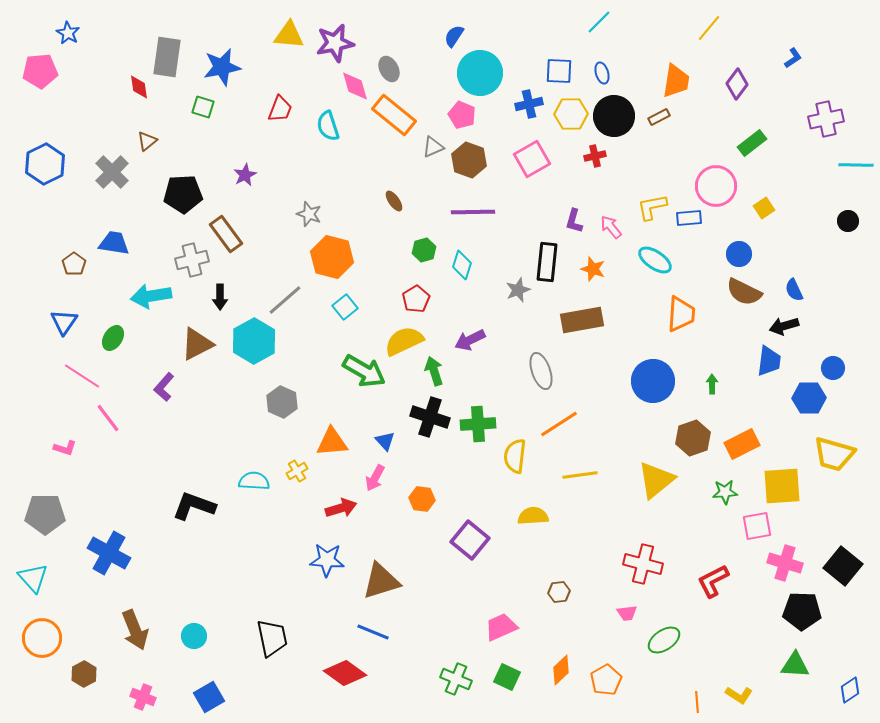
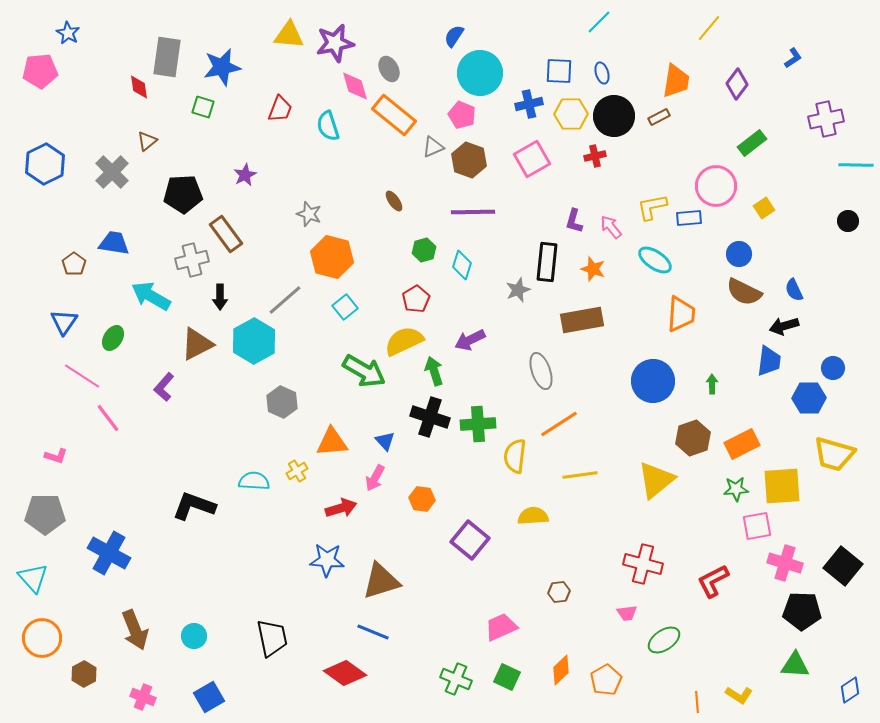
cyan arrow at (151, 296): rotated 39 degrees clockwise
pink L-shape at (65, 448): moved 9 px left, 8 px down
green star at (725, 492): moved 11 px right, 3 px up
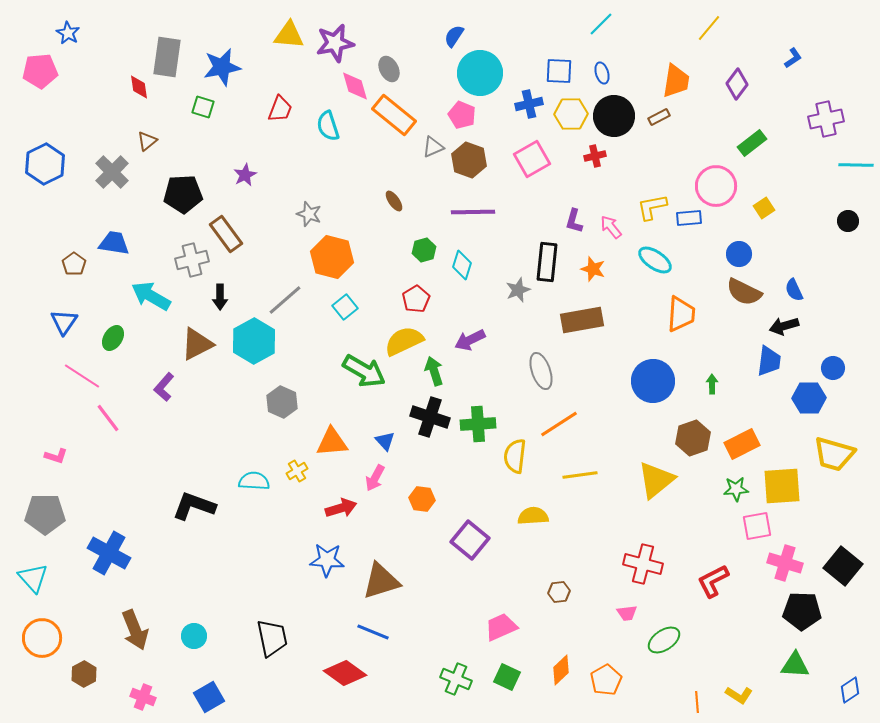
cyan line at (599, 22): moved 2 px right, 2 px down
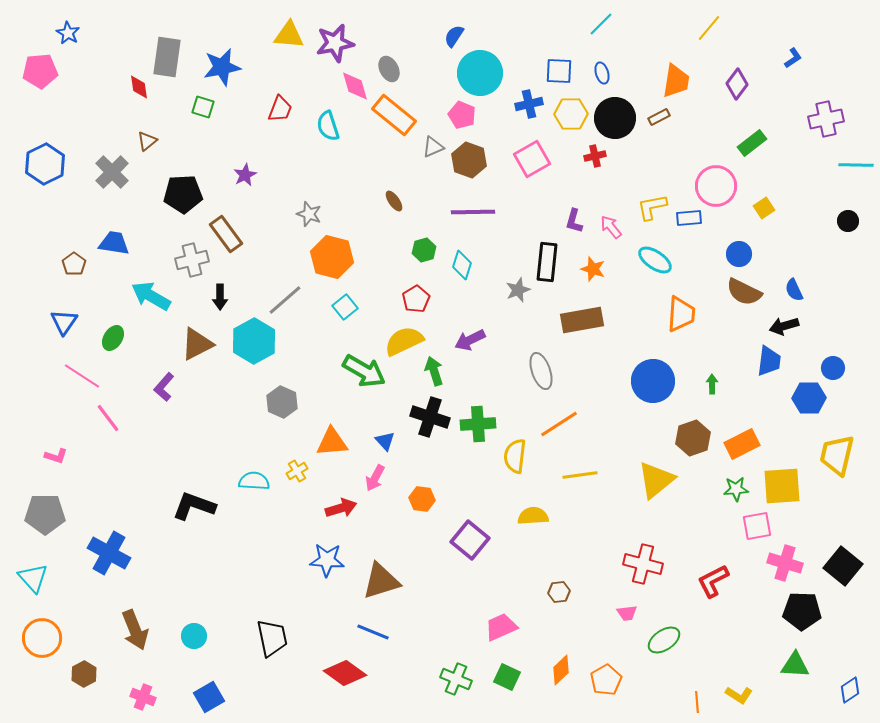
black circle at (614, 116): moved 1 px right, 2 px down
yellow trapezoid at (834, 454): moved 3 px right, 1 px down; rotated 87 degrees clockwise
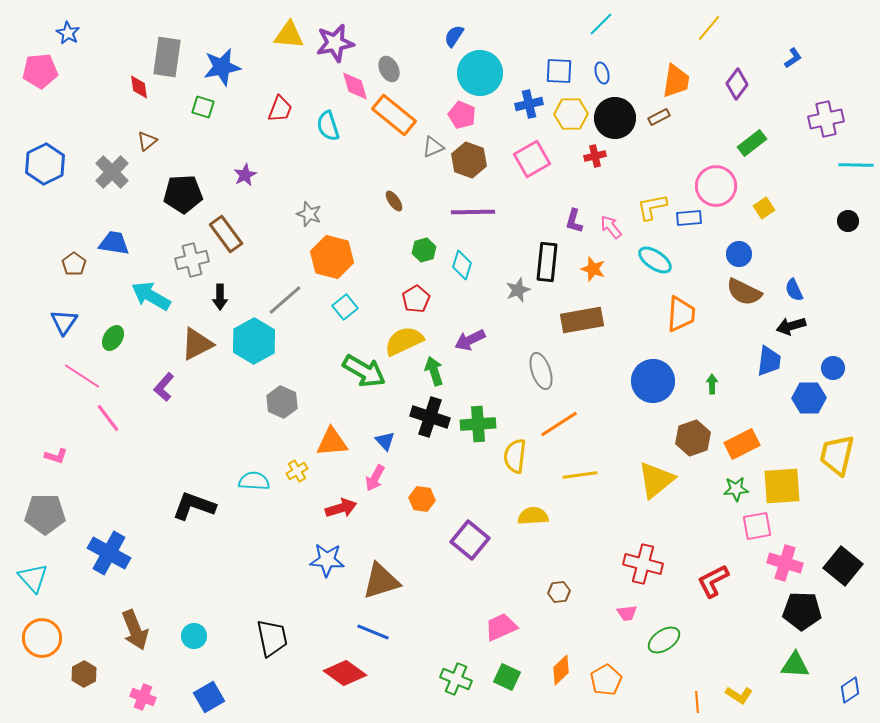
black arrow at (784, 326): moved 7 px right
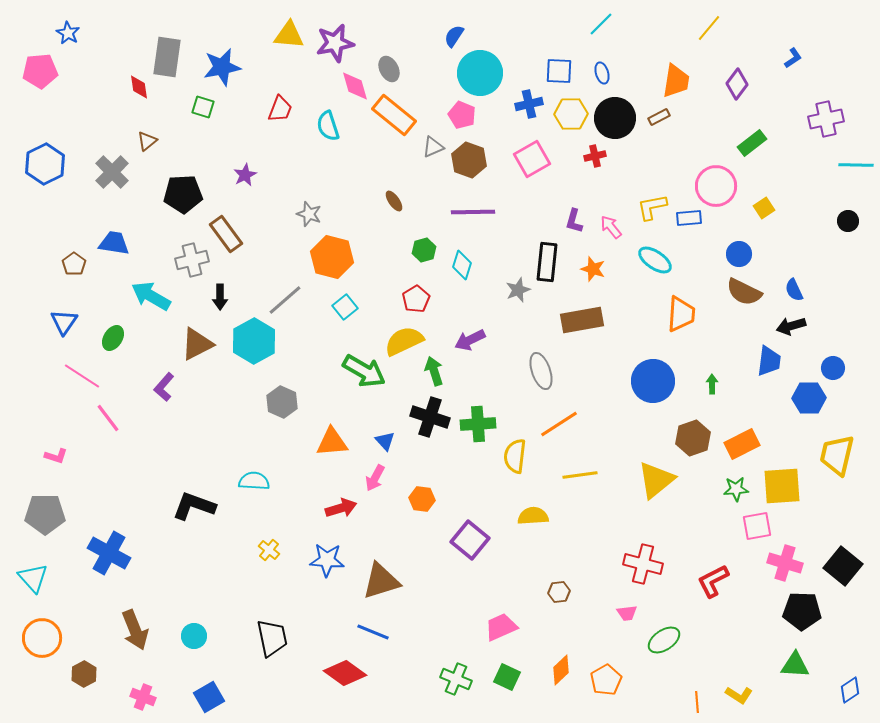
yellow cross at (297, 471): moved 28 px left, 79 px down; rotated 20 degrees counterclockwise
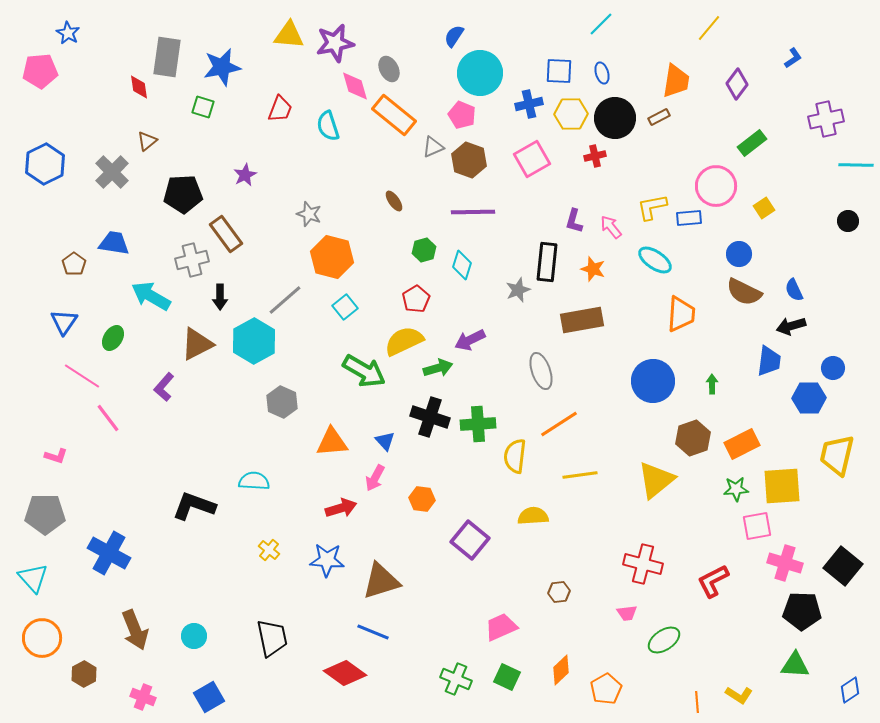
green arrow at (434, 371): moved 4 px right, 3 px up; rotated 92 degrees clockwise
orange pentagon at (606, 680): moved 9 px down
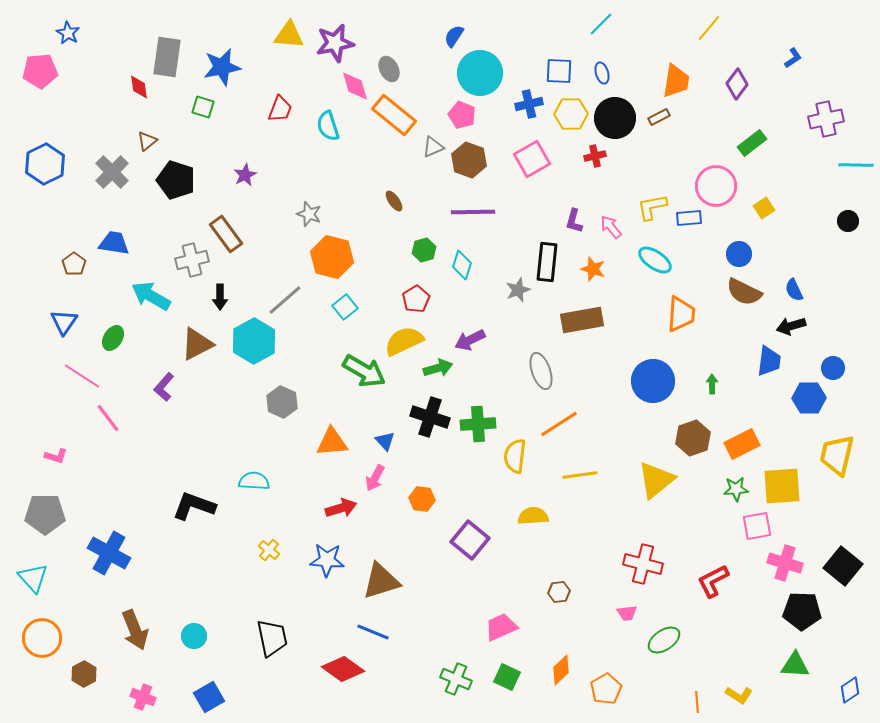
black pentagon at (183, 194): moved 7 px left, 14 px up; rotated 21 degrees clockwise
red diamond at (345, 673): moved 2 px left, 4 px up
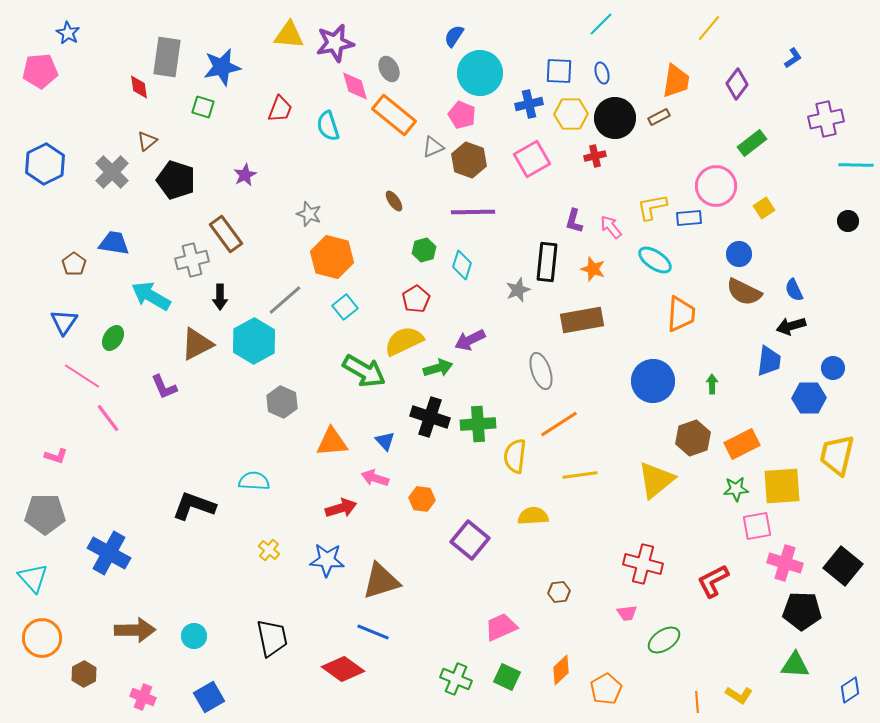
purple L-shape at (164, 387): rotated 64 degrees counterclockwise
pink arrow at (375, 478): rotated 80 degrees clockwise
brown arrow at (135, 630): rotated 69 degrees counterclockwise
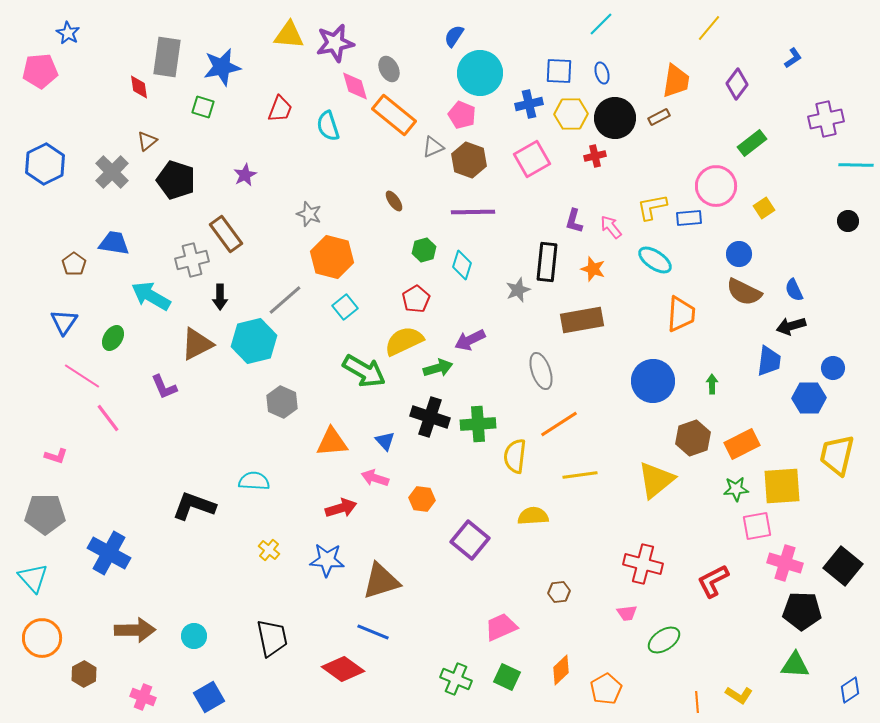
cyan hexagon at (254, 341): rotated 15 degrees clockwise
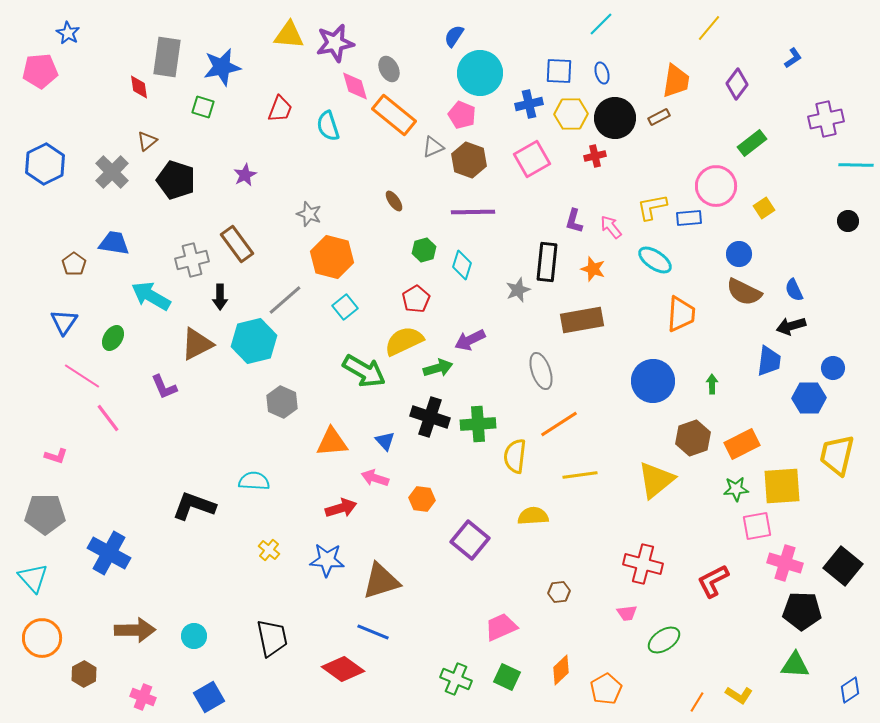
brown rectangle at (226, 234): moved 11 px right, 10 px down
orange line at (697, 702): rotated 35 degrees clockwise
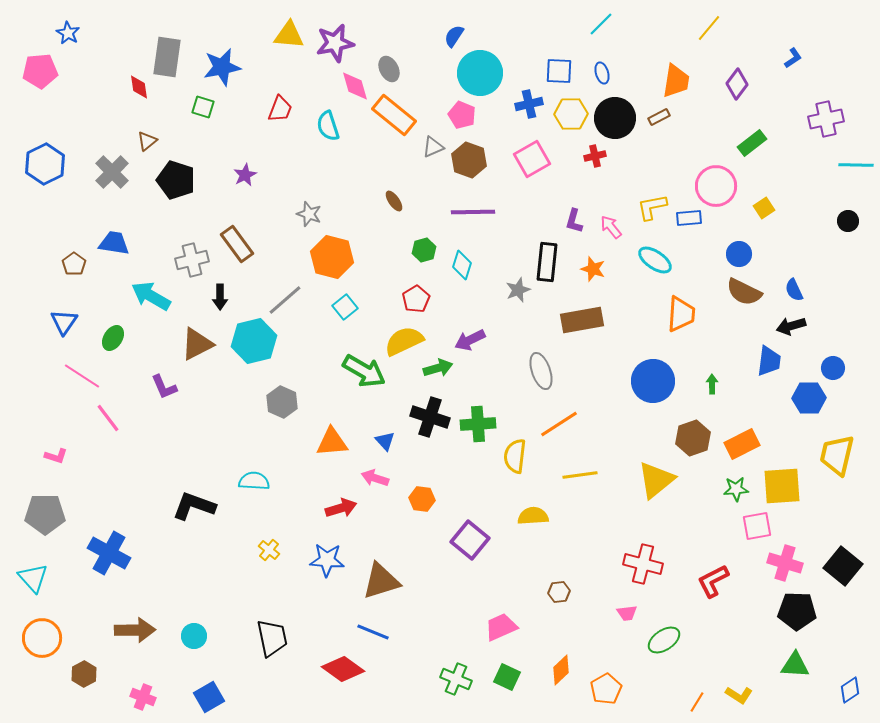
black pentagon at (802, 611): moved 5 px left
